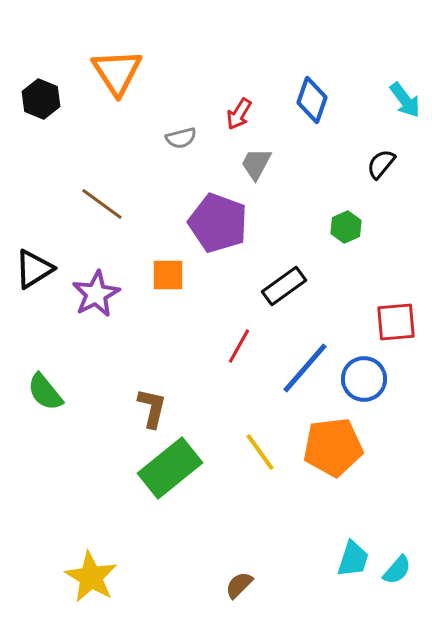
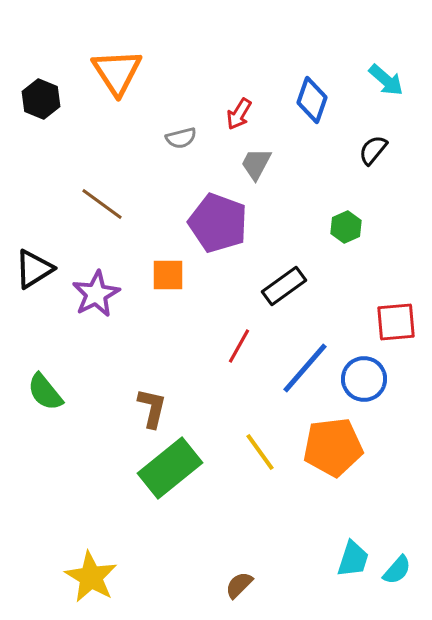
cyan arrow: moved 19 px left, 20 px up; rotated 12 degrees counterclockwise
black semicircle: moved 8 px left, 14 px up
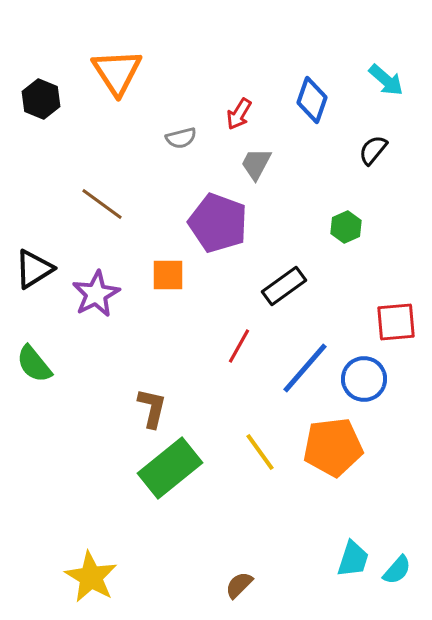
green semicircle: moved 11 px left, 28 px up
